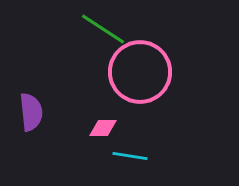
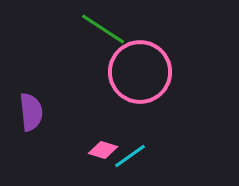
pink diamond: moved 22 px down; rotated 16 degrees clockwise
cyan line: rotated 44 degrees counterclockwise
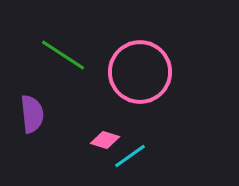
green line: moved 40 px left, 26 px down
purple semicircle: moved 1 px right, 2 px down
pink diamond: moved 2 px right, 10 px up
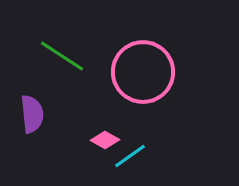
green line: moved 1 px left, 1 px down
pink circle: moved 3 px right
pink diamond: rotated 12 degrees clockwise
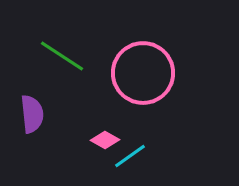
pink circle: moved 1 px down
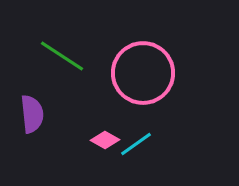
cyan line: moved 6 px right, 12 px up
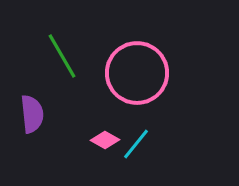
green line: rotated 27 degrees clockwise
pink circle: moved 6 px left
cyan line: rotated 16 degrees counterclockwise
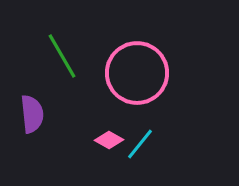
pink diamond: moved 4 px right
cyan line: moved 4 px right
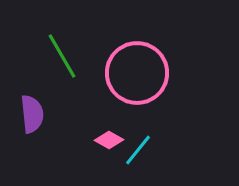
cyan line: moved 2 px left, 6 px down
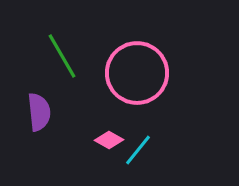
purple semicircle: moved 7 px right, 2 px up
